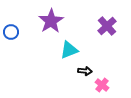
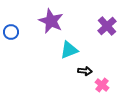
purple star: rotated 15 degrees counterclockwise
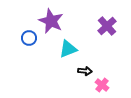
blue circle: moved 18 px right, 6 px down
cyan triangle: moved 1 px left, 1 px up
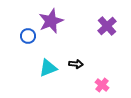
purple star: rotated 25 degrees clockwise
blue circle: moved 1 px left, 2 px up
cyan triangle: moved 20 px left, 19 px down
black arrow: moved 9 px left, 7 px up
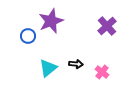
cyan triangle: rotated 18 degrees counterclockwise
pink cross: moved 13 px up
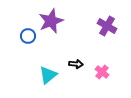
purple cross: rotated 18 degrees counterclockwise
cyan triangle: moved 7 px down
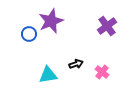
purple cross: rotated 24 degrees clockwise
blue circle: moved 1 px right, 2 px up
black arrow: rotated 24 degrees counterclockwise
cyan triangle: rotated 30 degrees clockwise
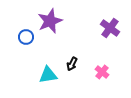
purple star: moved 1 px left
purple cross: moved 3 px right, 2 px down; rotated 18 degrees counterclockwise
blue circle: moved 3 px left, 3 px down
black arrow: moved 4 px left; rotated 136 degrees clockwise
